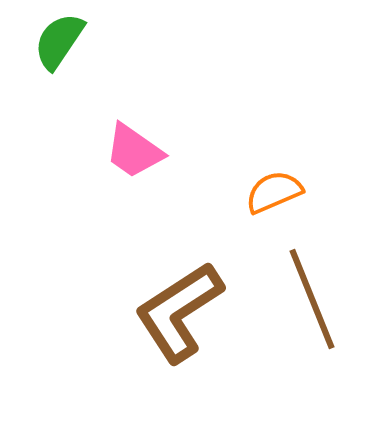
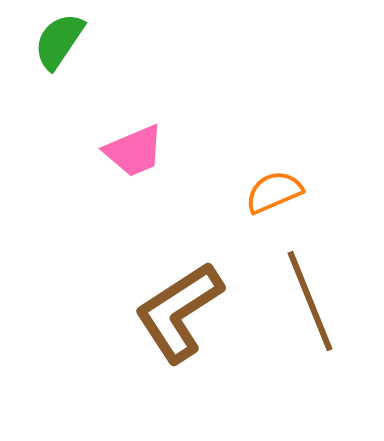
pink trapezoid: rotated 58 degrees counterclockwise
brown line: moved 2 px left, 2 px down
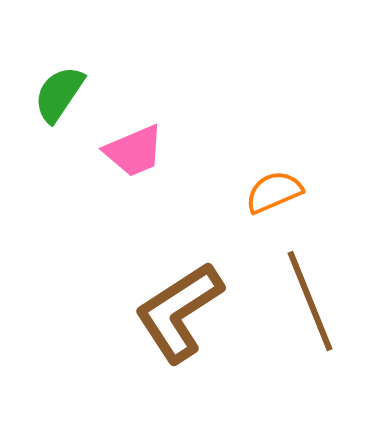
green semicircle: moved 53 px down
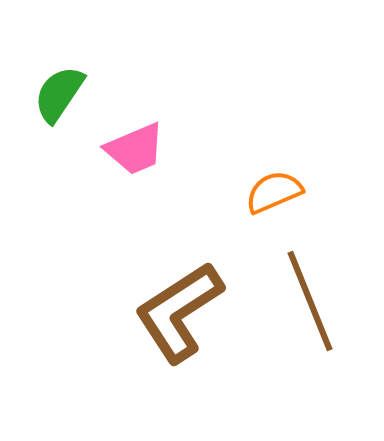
pink trapezoid: moved 1 px right, 2 px up
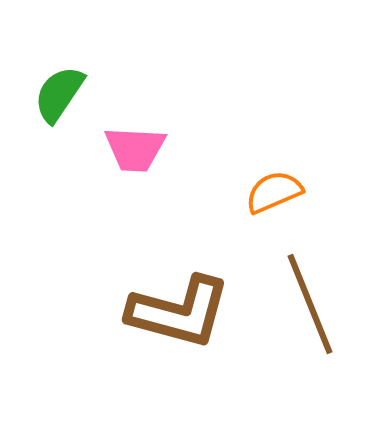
pink trapezoid: rotated 26 degrees clockwise
brown line: moved 3 px down
brown L-shape: rotated 132 degrees counterclockwise
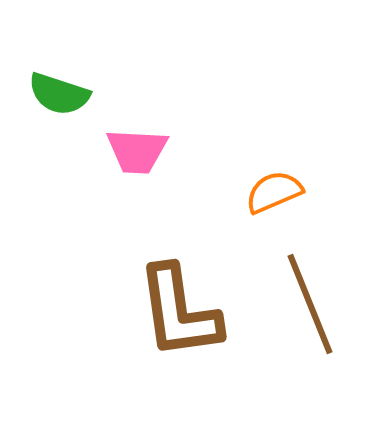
green semicircle: rotated 106 degrees counterclockwise
pink trapezoid: moved 2 px right, 2 px down
brown L-shape: rotated 67 degrees clockwise
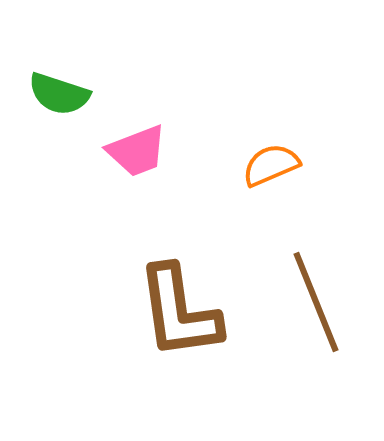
pink trapezoid: rotated 24 degrees counterclockwise
orange semicircle: moved 3 px left, 27 px up
brown line: moved 6 px right, 2 px up
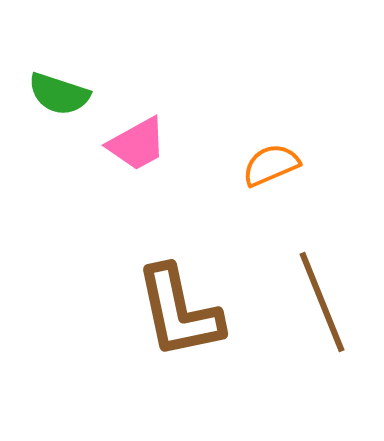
pink trapezoid: moved 7 px up; rotated 8 degrees counterclockwise
brown line: moved 6 px right
brown L-shape: rotated 4 degrees counterclockwise
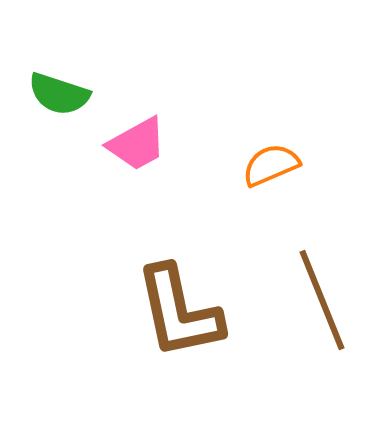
brown line: moved 2 px up
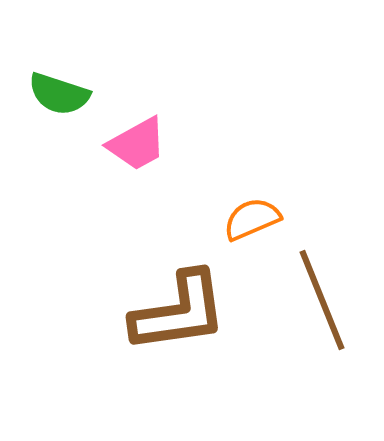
orange semicircle: moved 19 px left, 54 px down
brown L-shape: rotated 86 degrees counterclockwise
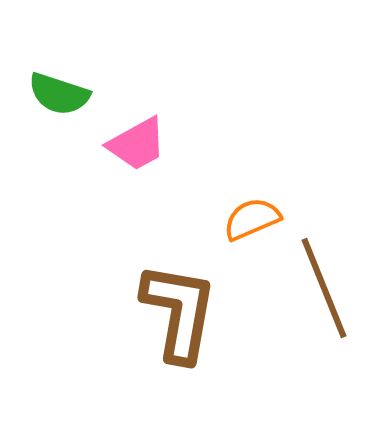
brown line: moved 2 px right, 12 px up
brown L-shape: rotated 72 degrees counterclockwise
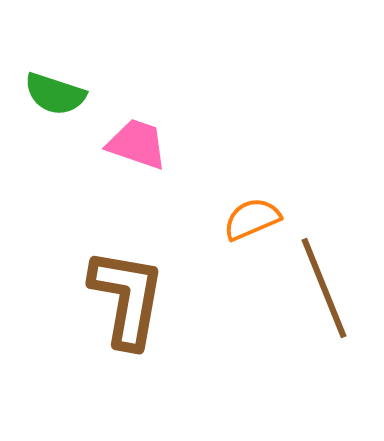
green semicircle: moved 4 px left
pink trapezoid: rotated 132 degrees counterclockwise
brown L-shape: moved 52 px left, 14 px up
